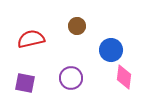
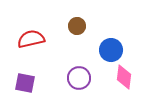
purple circle: moved 8 px right
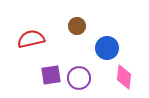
blue circle: moved 4 px left, 2 px up
purple square: moved 26 px right, 8 px up; rotated 20 degrees counterclockwise
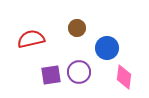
brown circle: moved 2 px down
purple circle: moved 6 px up
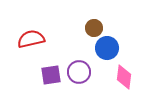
brown circle: moved 17 px right
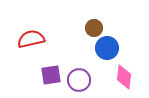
purple circle: moved 8 px down
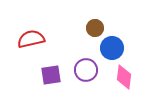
brown circle: moved 1 px right
blue circle: moved 5 px right
purple circle: moved 7 px right, 10 px up
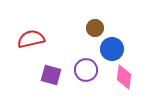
blue circle: moved 1 px down
purple square: rotated 25 degrees clockwise
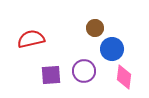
purple circle: moved 2 px left, 1 px down
purple square: rotated 20 degrees counterclockwise
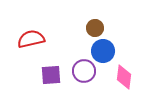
blue circle: moved 9 px left, 2 px down
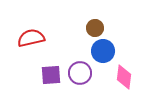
red semicircle: moved 1 px up
purple circle: moved 4 px left, 2 px down
